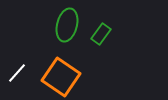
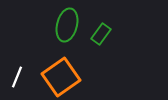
white line: moved 4 px down; rotated 20 degrees counterclockwise
orange square: rotated 21 degrees clockwise
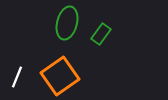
green ellipse: moved 2 px up
orange square: moved 1 px left, 1 px up
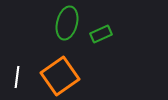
green rectangle: rotated 30 degrees clockwise
white line: rotated 15 degrees counterclockwise
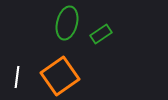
green rectangle: rotated 10 degrees counterclockwise
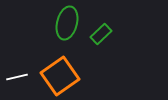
green rectangle: rotated 10 degrees counterclockwise
white line: rotated 70 degrees clockwise
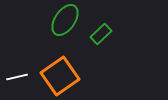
green ellipse: moved 2 px left, 3 px up; rotated 20 degrees clockwise
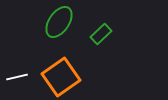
green ellipse: moved 6 px left, 2 px down
orange square: moved 1 px right, 1 px down
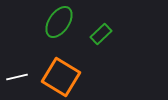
orange square: rotated 24 degrees counterclockwise
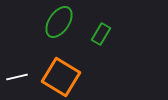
green rectangle: rotated 15 degrees counterclockwise
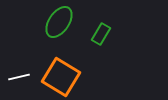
white line: moved 2 px right
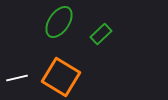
green rectangle: rotated 15 degrees clockwise
white line: moved 2 px left, 1 px down
